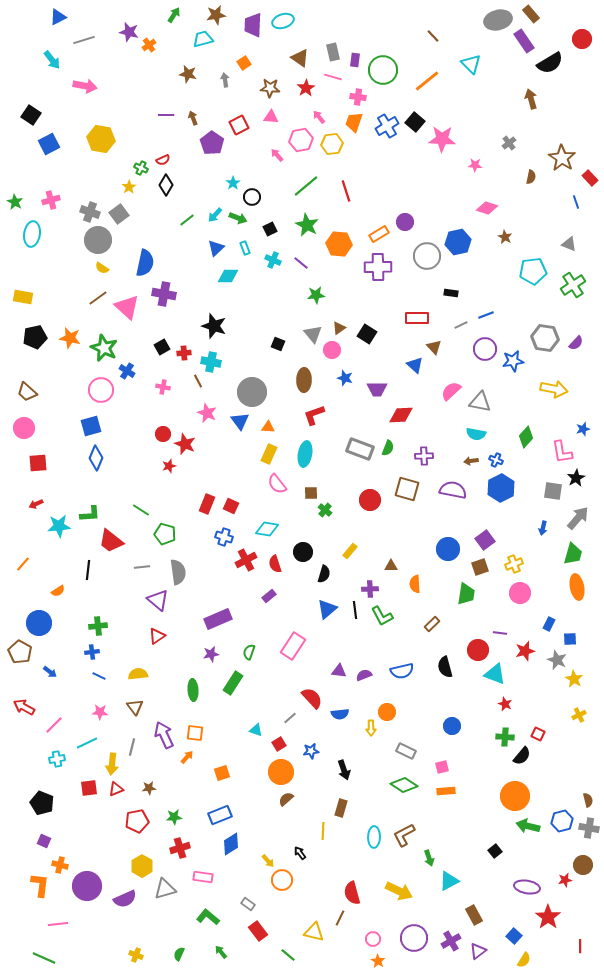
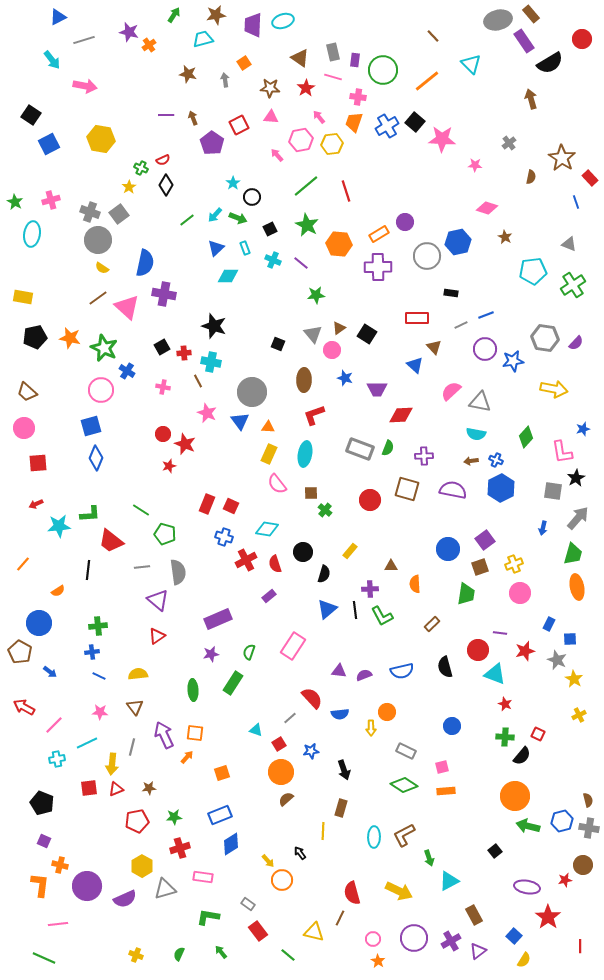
green L-shape at (208, 917): rotated 30 degrees counterclockwise
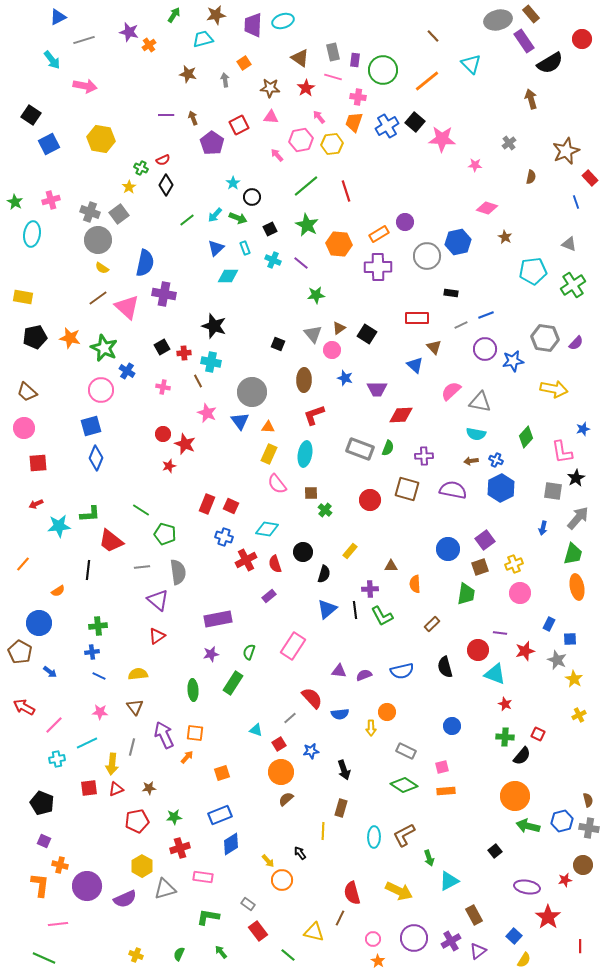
brown star at (562, 158): moved 4 px right, 7 px up; rotated 16 degrees clockwise
purple rectangle at (218, 619): rotated 12 degrees clockwise
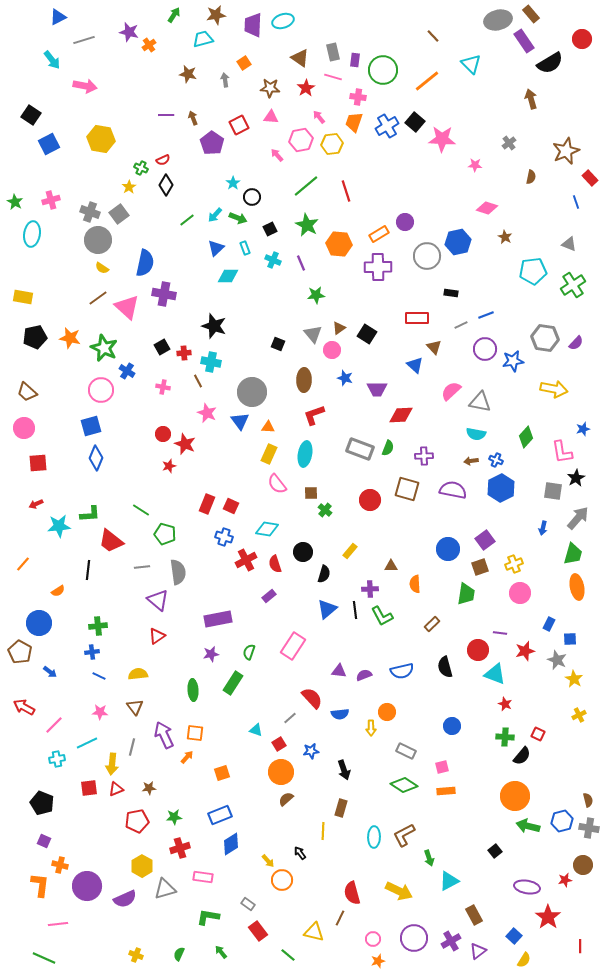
purple line at (301, 263): rotated 28 degrees clockwise
orange star at (378, 961): rotated 24 degrees clockwise
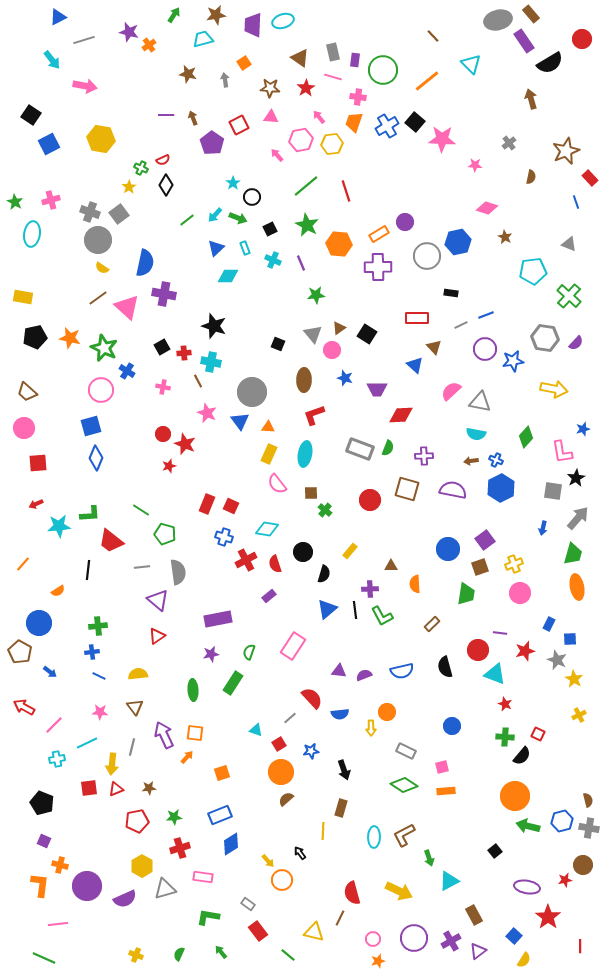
green cross at (573, 285): moved 4 px left, 11 px down; rotated 15 degrees counterclockwise
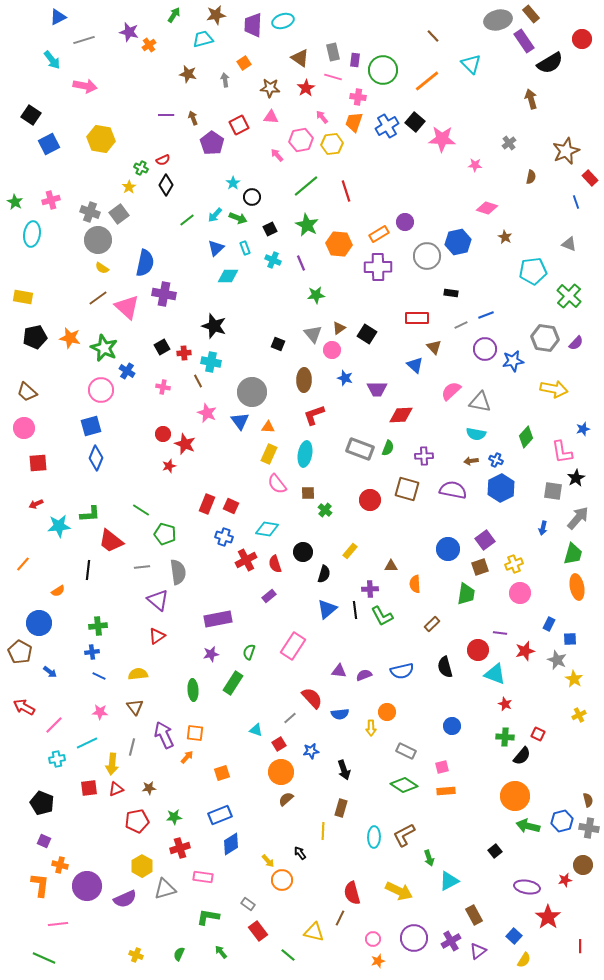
pink arrow at (319, 117): moved 3 px right
brown square at (311, 493): moved 3 px left
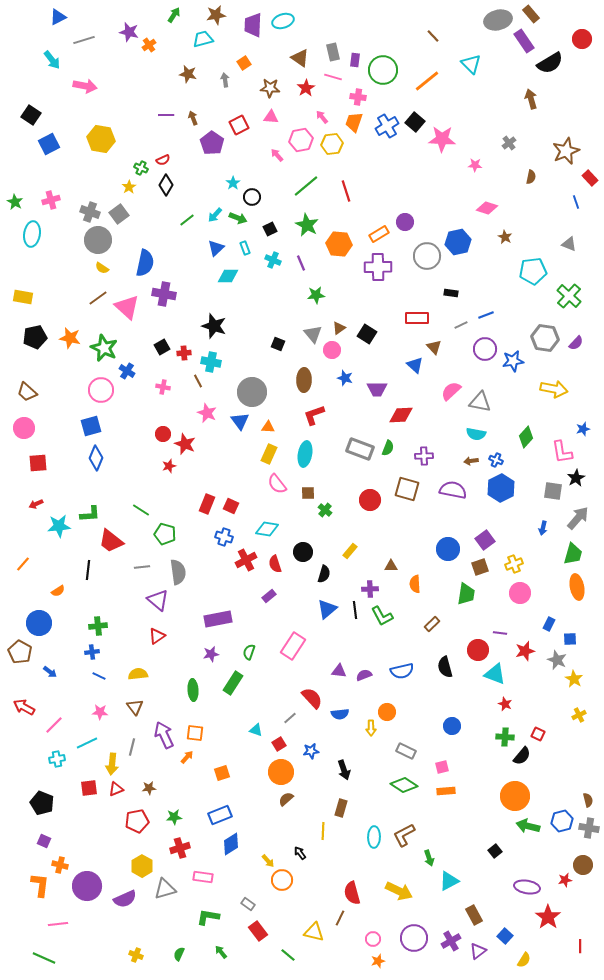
blue square at (514, 936): moved 9 px left
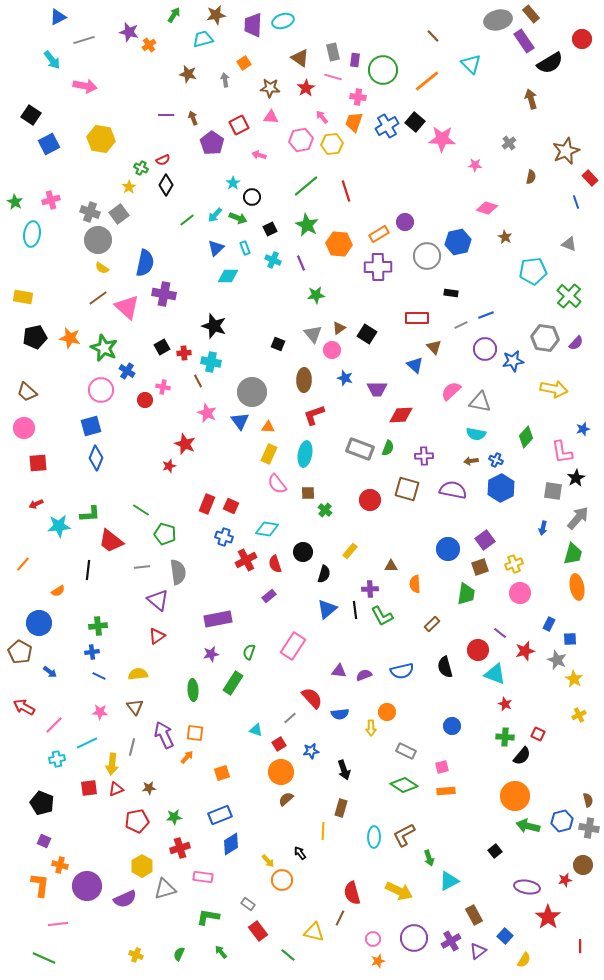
pink arrow at (277, 155): moved 18 px left; rotated 32 degrees counterclockwise
red circle at (163, 434): moved 18 px left, 34 px up
purple line at (500, 633): rotated 32 degrees clockwise
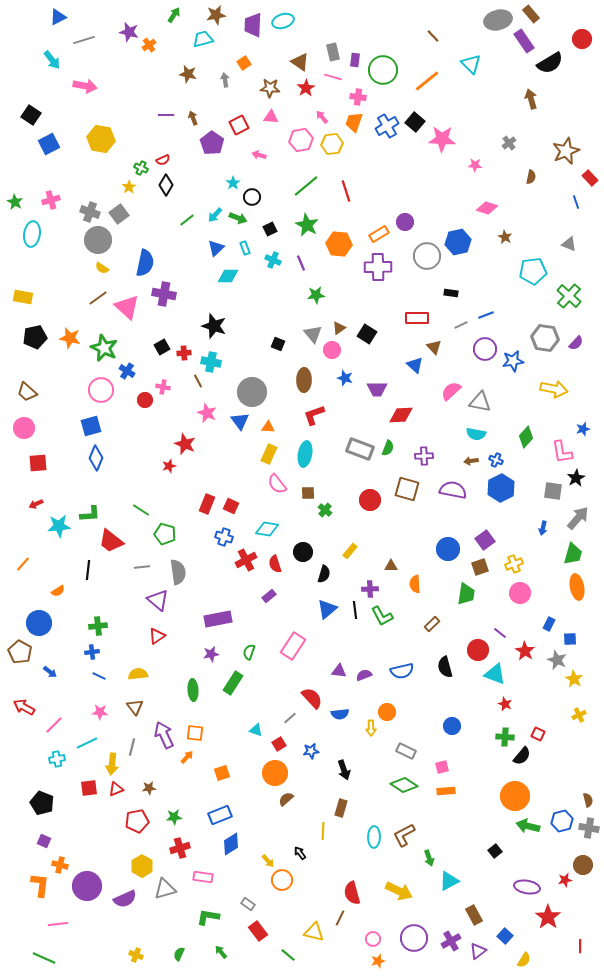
brown triangle at (300, 58): moved 4 px down
red star at (525, 651): rotated 24 degrees counterclockwise
orange circle at (281, 772): moved 6 px left, 1 px down
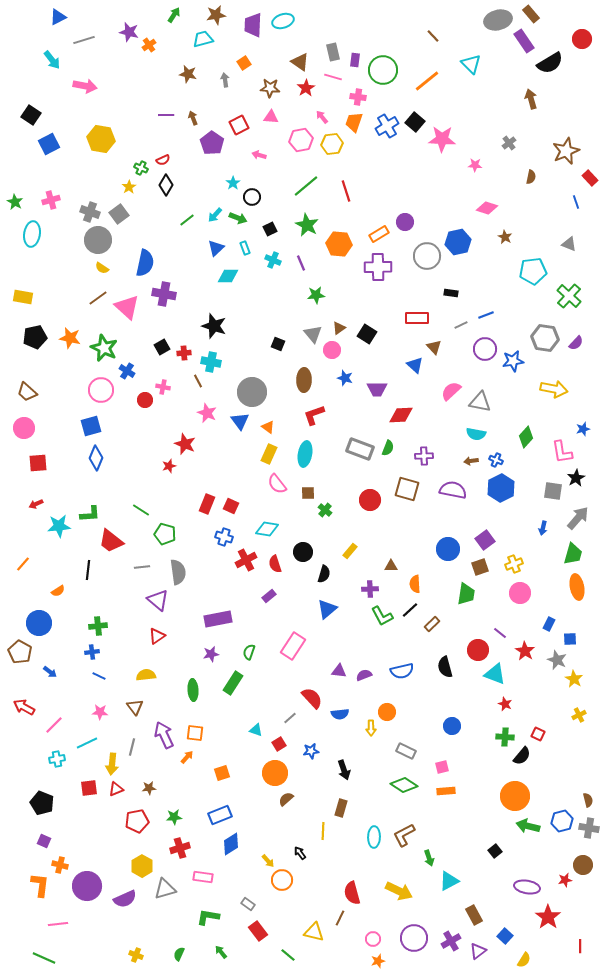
orange triangle at (268, 427): rotated 32 degrees clockwise
black line at (355, 610): moved 55 px right; rotated 54 degrees clockwise
yellow semicircle at (138, 674): moved 8 px right, 1 px down
